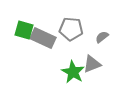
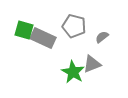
gray pentagon: moved 3 px right, 3 px up; rotated 10 degrees clockwise
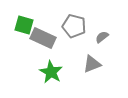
green square: moved 5 px up
green star: moved 22 px left
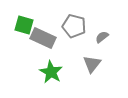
gray triangle: rotated 30 degrees counterclockwise
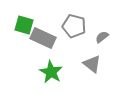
gray triangle: rotated 30 degrees counterclockwise
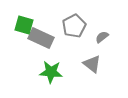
gray pentagon: rotated 30 degrees clockwise
gray rectangle: moved 2 px left
green star: rotated 25 degrees counterclockwise
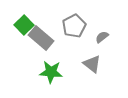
green square: rotated 30 degrees clockwise
gray rectangle: rotated 15 degrees clockwise
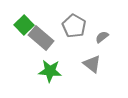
gray pentagon: rotated 15 degrees counterclockwise
green star: moved 1 px left, 1 px up
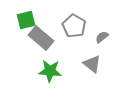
green square: moved 2 px right, 5 px up; rotated 30 degrees clockwise
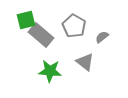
gray rectangle: moved 3 px up
gray triangle: moved 7 px left, 2 px up
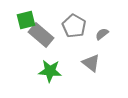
gray semicircle: moved 3 px up
gray triangle: moved 6 px right, 1 px down
